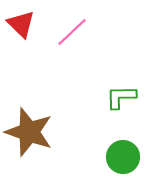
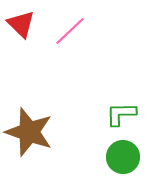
pink line: moved 2 px left, 1 px up
green L-shape: moved 17 px down
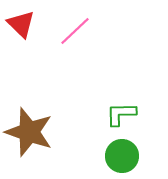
pink line: moved 5 px right
green circle: moved 1 px left, 1 px up
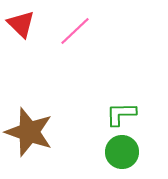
green circle: moved 4 px up
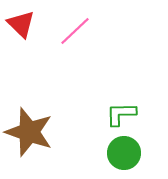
green circle: moved 2 px right, 1 px down
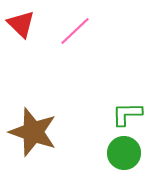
green L-shape: moved 6 px right
brown star: moved 4 px right
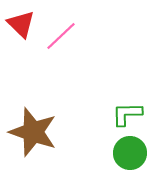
pink line: moved 14 px left, 5 px down
green circle: moved 6 px right
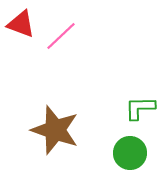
red triangle: rotated 24 degrees counterclockwise
green L-shape: moved 13 px right, 6 px up
brown star: moved 22 px right, 2 px up
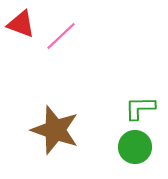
green circle: moved 5 px right, 6 px up
